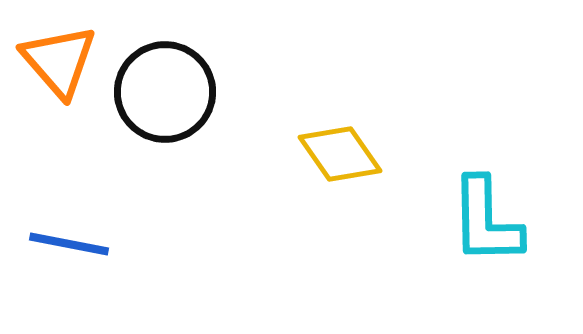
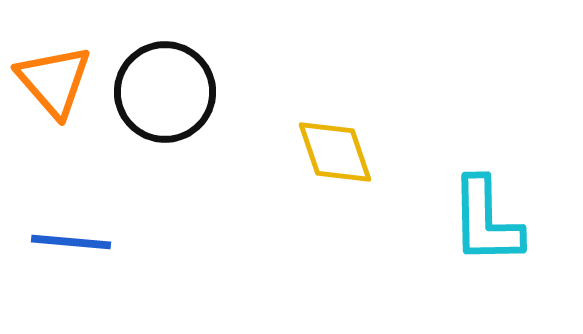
orange triangle: moved 5 px left, 20 px down
yellow diamond: moved 5 px left, 2 px up; rotated 16 degrees clockwise
blue line: moved 2 px right, 2 px up; rotated 6 degrees counterclockwise
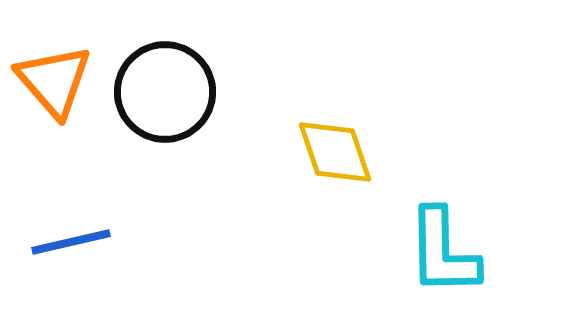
cyan L-shape: moved 43 px left, 31 px down
blue line: rotated 18 degrees counterclockwise
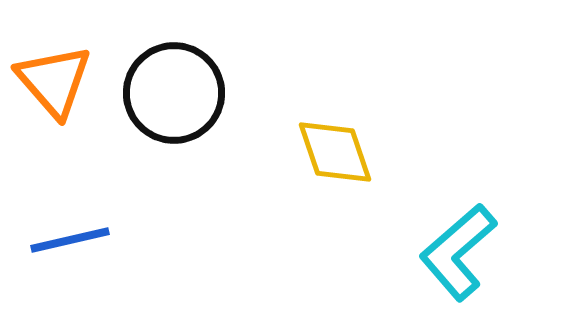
black circle: moved 9 px right, 1 px down
blue line: moved 1 px left, 2 px up
cyan L-shape: moved 15 px right; rotated 50 degrees clockwise
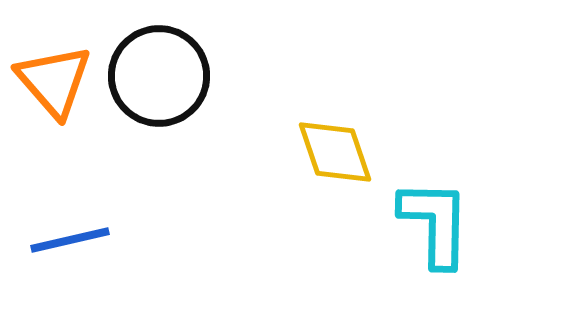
black circle: moved 15 px left, 17 px up
cyan L-shape: moved 23 px left, 29 px up; rotated 132 degrees clockwise
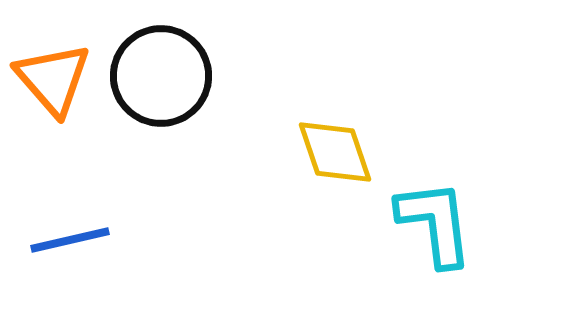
black circle: moved 2 px right
orange triangle: moved 1 px left, 2 px up
cyan L-shape: rotated 8 degrees counterclockwise
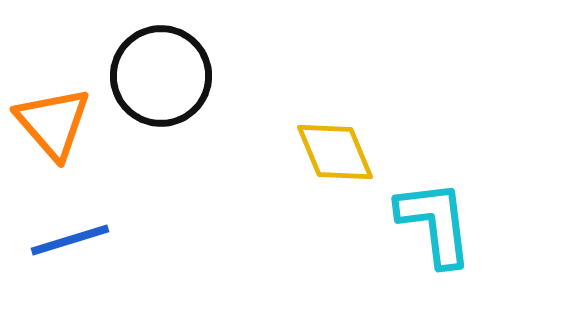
orange triangle: moved 44 px down
yellow diamond: rotated 4 degrees counterclockwise
blue line: rotated 4 degrees counterclockwise
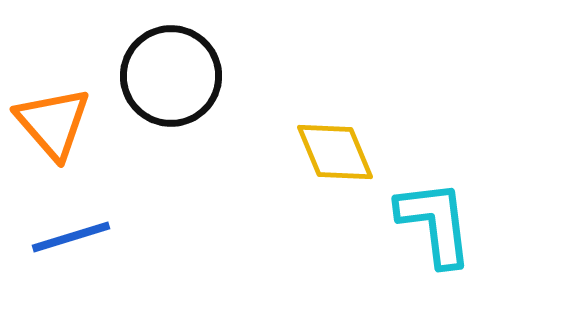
black circle: moved 10 px right
blue line: moved 1 px right, 3 px up
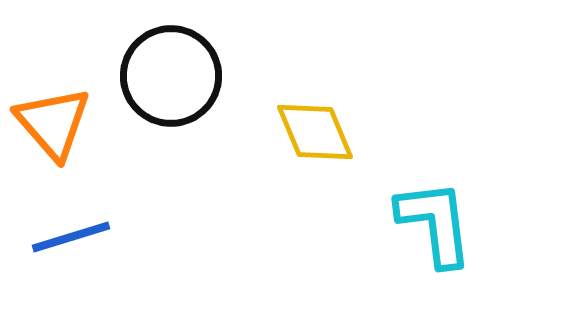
yellow diamond: moved 20 px left, 20 px up
